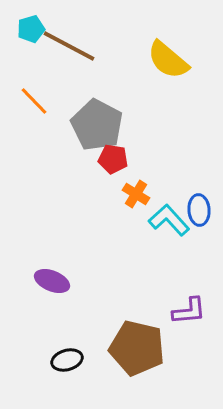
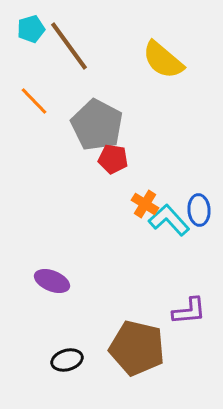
brown line: rotated 26 degrees clockwise
yellow semicircle: moved 5 px left
orange cross: moved 9 px right, 10 px down
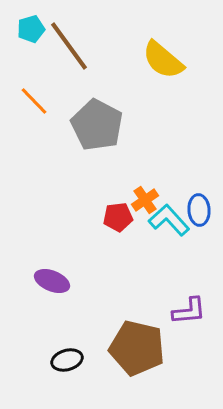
red pentagon: moved 5 px right, 58 px down; rotated 16 degrees counterclockwise
orange cross: moved 4 px up; rotated 24 degrees clockwise
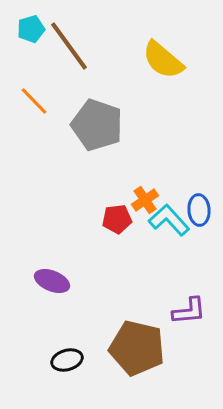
gray pentagon: rotated 9 degrees counterclockwise
red pentagon: moved 1 px left, 2 px down
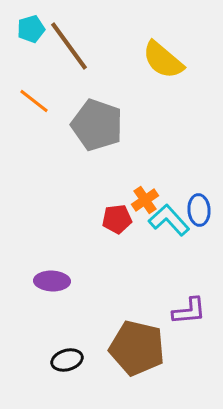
orange line: rotated 8 degrees counterclockwise
purple ellipse: rotated 20 degrees counterclockwise
